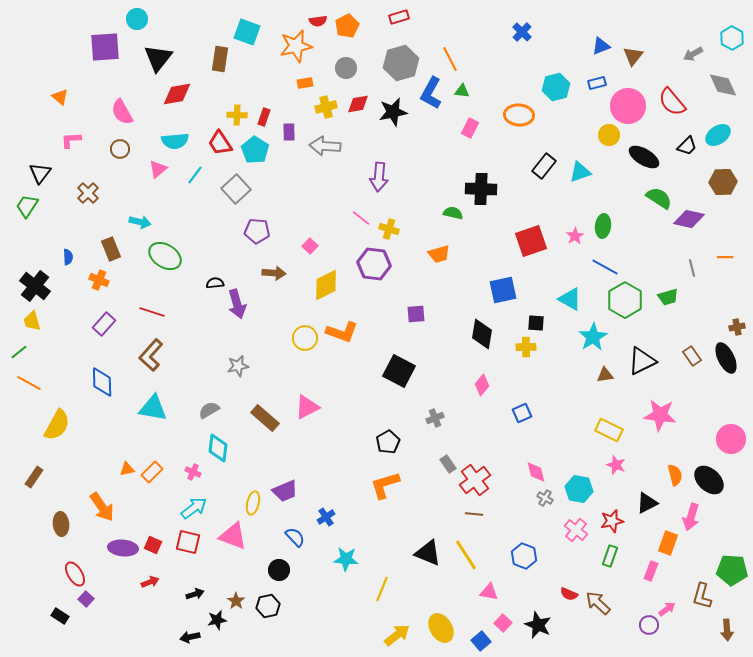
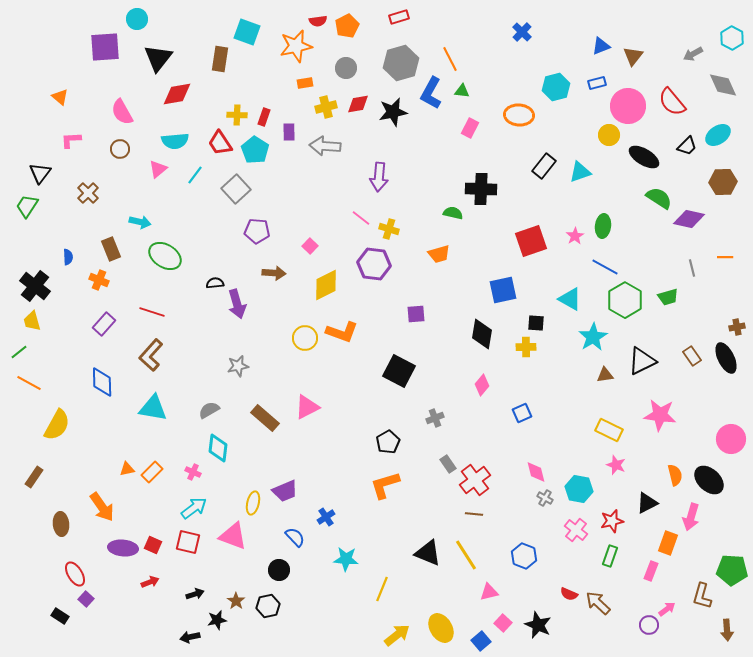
pink triangle at (489, 592): rotated 24 degrees counterclockwise
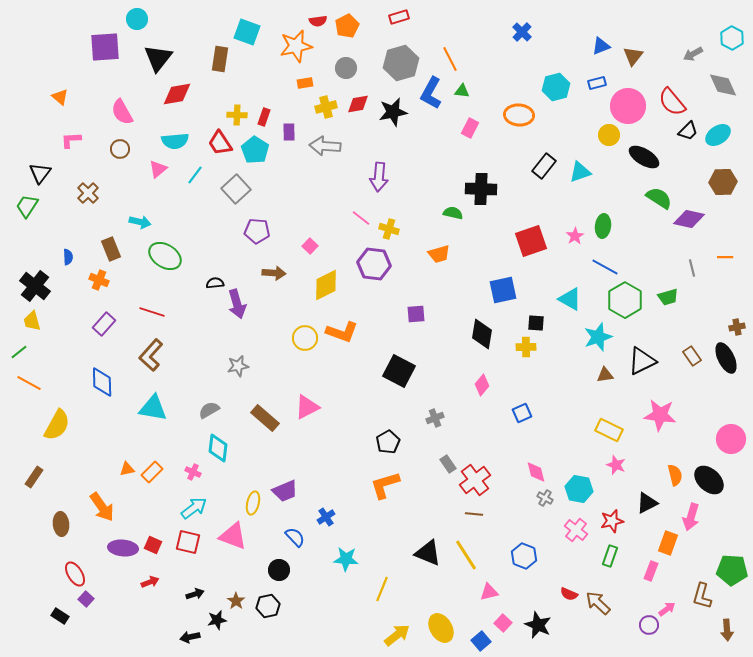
black trapezoid at (687, 146): moved 1 px right, 15 px up
cyan star at (593, 337): moved 5 px right; rotated 12 degrees clockwise
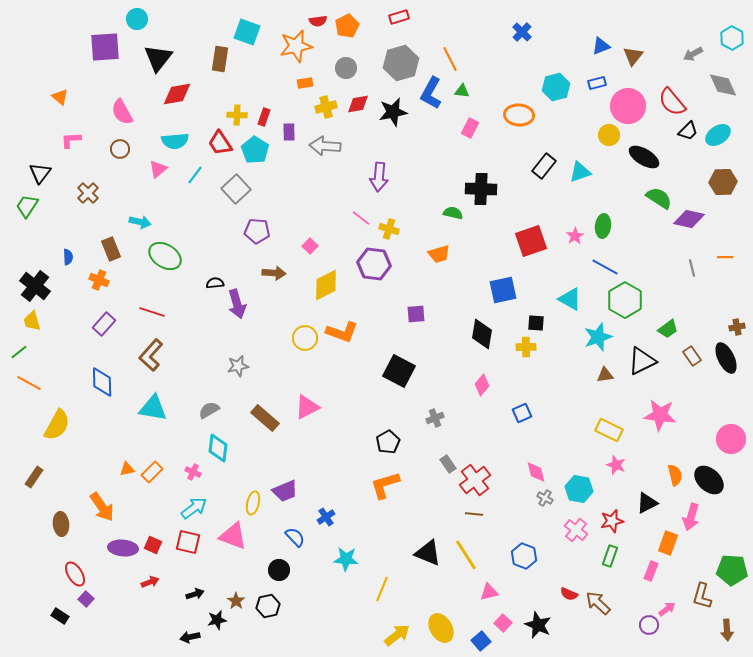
green trapezoid at (668, 297): moved 32 px down; rotated 20 degrees counterclockwise
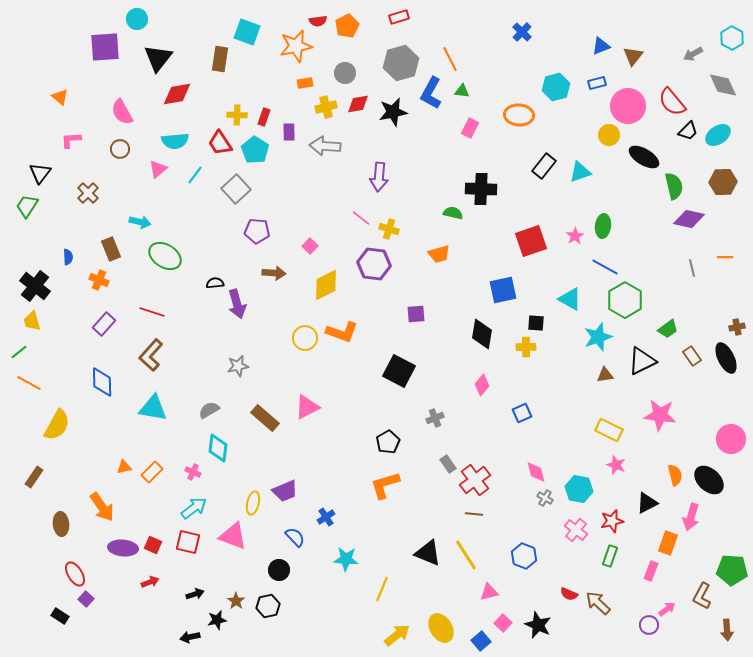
gray circle at (346, 68): moved 1 px left, 5 px down
green semicircle at (659, 198): moved 15 px right, 12 px up; rotated 44 degrees clockwise
orange triangle at (127, 469): moved 3 px left, 2 px up
brown L-shape at (702, 596): rotated 12 degrees clockwise
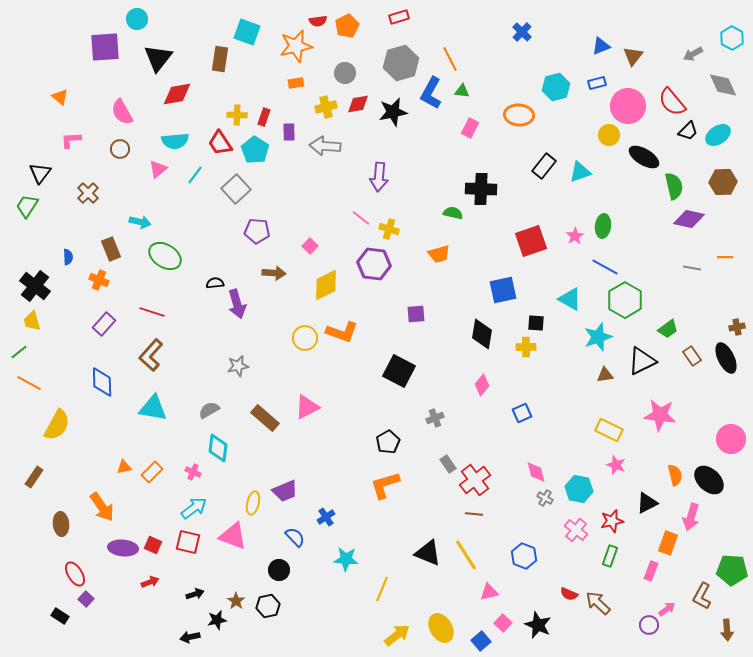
orange rectangle at (305, 83): moved 9 px left
gray line at (692, 268): rotated 66 degrees counterclockwise
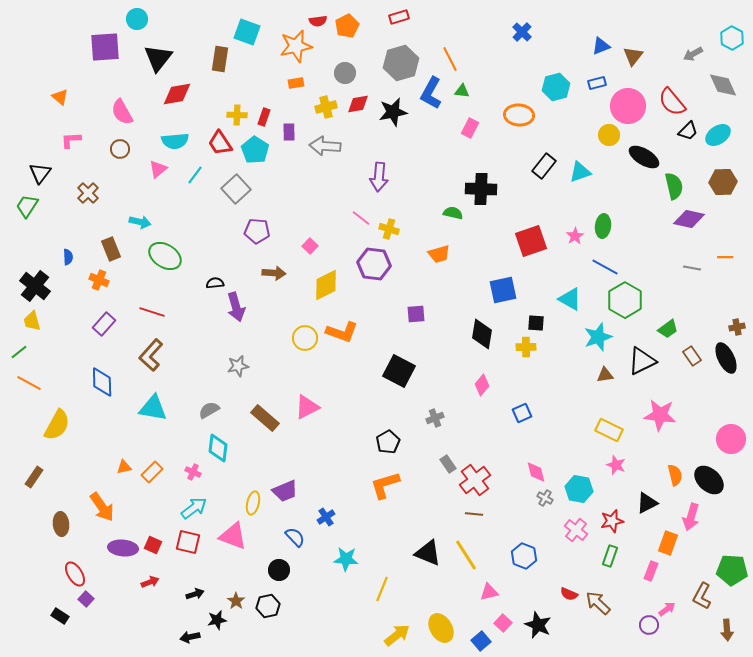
purple arrow at (237, 304): moved 1 px left, 3 px down
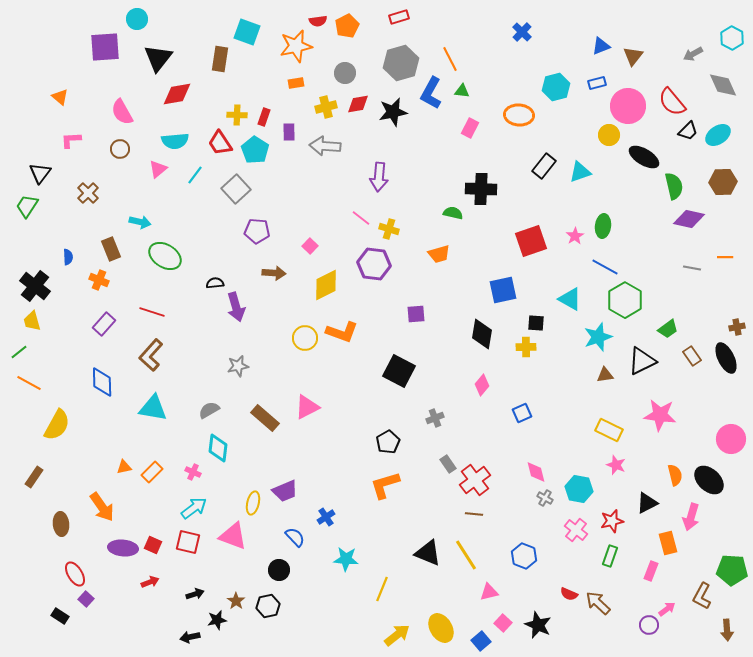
orange rectangle at (668, 543): rotated 35 degrees counterclockwise
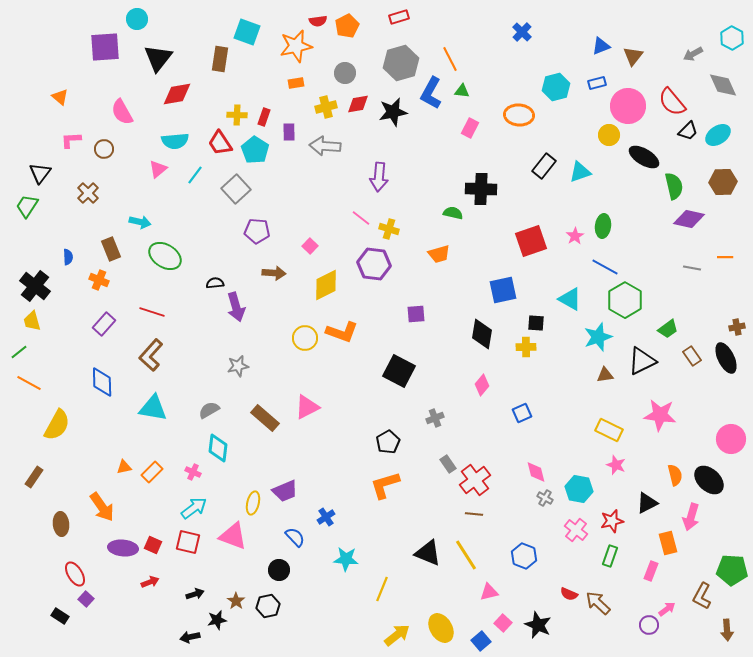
brown circle at (120, 149): moved 16 px left
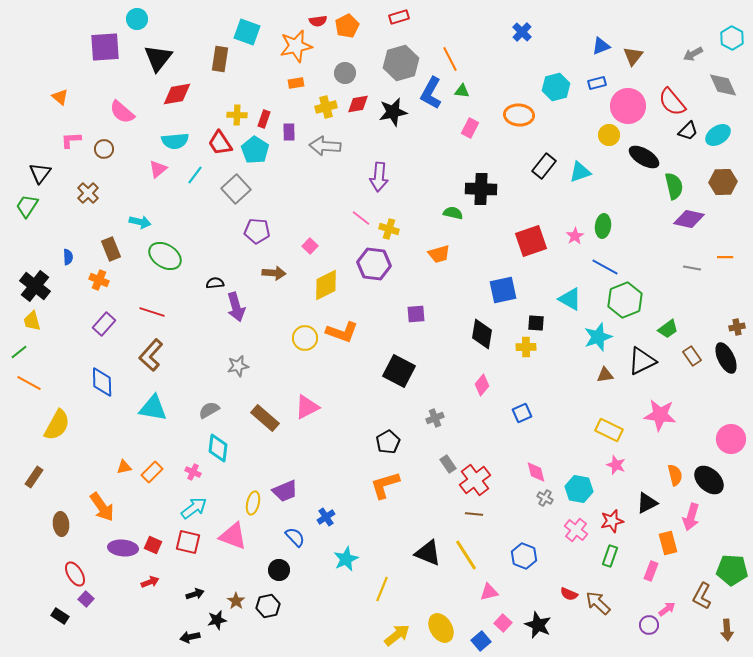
pink semicircle at (122, 112): rotated 20 degrees counterclockwise
red rectangle at (264, 117): moved 2 px down
green hexagon at (625, 300): rotated 8 degrees clockwise
cyan star at (346, 559): rotated 30 degrees counterclockwise
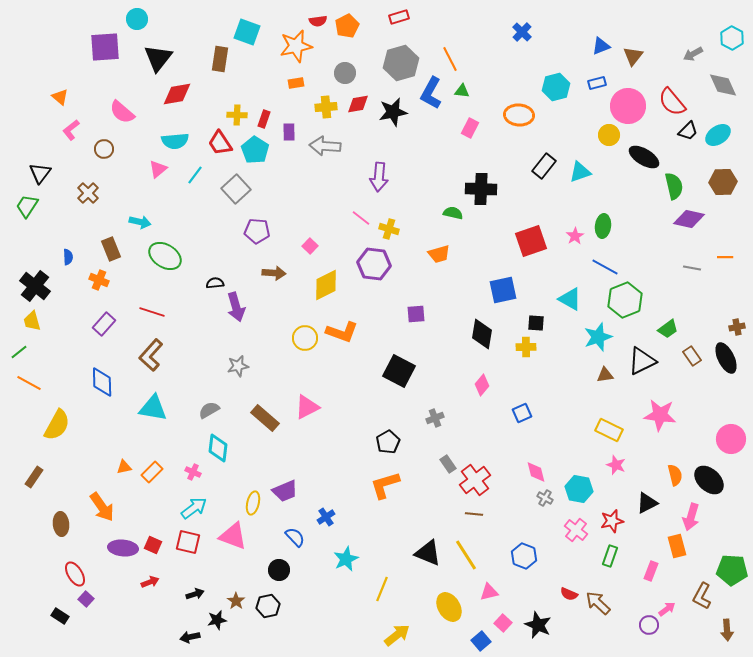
yellow cross at (326, 107): rotated 10 degrees clockwise
pink L-shape at (71, 140): moved 10 px up; rotated 35 degrees counterclockwise
orange rectangle at (668, 543): moved 9 px right, 3 px down
yellow ellipse at (441, 628): moved 8 px right, 21 px up
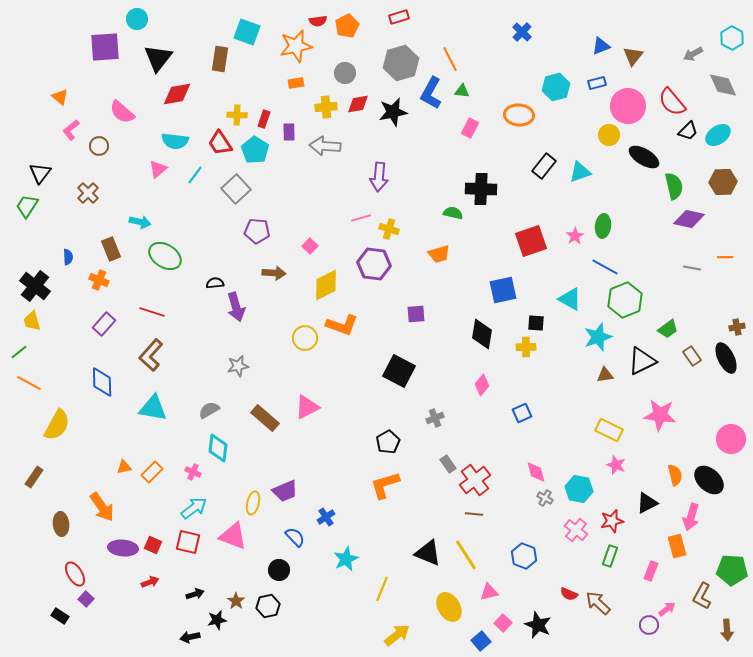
cyan semicircle at (175, 141): rotated 12 degrees clockwise
brown circle at (104, 149): moved 5 px left, 3 px up
pink line at (361, 218): rotated 54 degrees counterclockwise
orange L-shape at (342, 332): moved 7 px up
